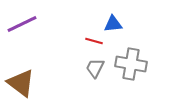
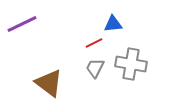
red line: moved 2 px down; rotated 42 degrees counterclockwise
brown triangle: moved 28 px right
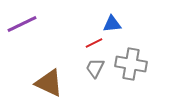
blue triangle: moved 1 px left
brown triangle: rotated 12 degrees counterclockwise
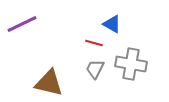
blue triangle: rotated 36 degrees clockwise
red line: rotated 42 degrees clockwise
gray trapezoid: moved 1 px down
brown triangle: rotated 12 degrees counterclockwise
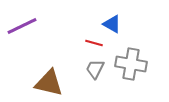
purple line: moved 2 px down
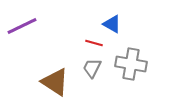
gray trapezoid: moved 3 px left, 1 px up
brown triangle: moved 6 px right, 1 px up; rotated 20 degrees clockwise
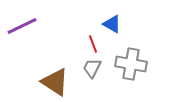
red line: moved 1 px left, 1 px down; rotated 54 degrees clockwise
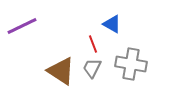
brown triangle: moved 6 px right, 11 px up
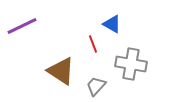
gray trapezoid: moved 4 px right, 18 px down; rotated 15 degrees clockwise
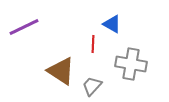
purple line: moved 2 px right, 1 px down
red line: rotated 24 degrees clockwise
gray trapezoid: moved 4 px left
